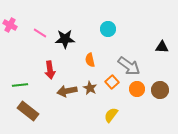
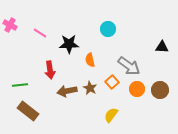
black star: moved 4 px right, 5 px down
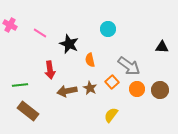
black star: rotated 24 degrees clockwise
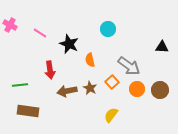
brown rectangle: rotated 30 degrees counterclockwise
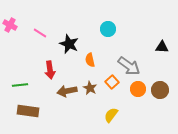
orange circle: moved 1 px right
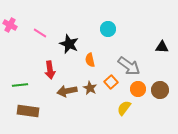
orange square: moved 1 px left
yellow semicircle: moved 13 px right, 7 px up
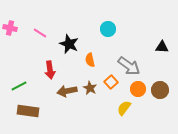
pink cross: moved 3 px down; rotated 16 degrees counterclockwise
green line: moved 1 px left, 1 px down; rotated 21 degrees counterclockwise
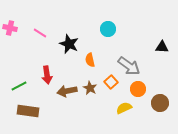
red arrow: moved 3 px left, 5 px down
brown circle: moved 13 px down
yellow semicircle: rotated 28 degrees clockwise
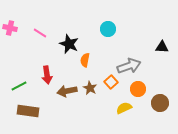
orange semicircle: moved 5 px left; rotated 24 degrees clockwise
gray arrow: rotated 55 degrees counterclockwise
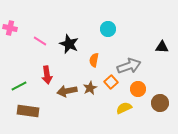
pink line: moved 8 px down
orange semicircle: moved 9 px right
brown star: rotated 16 degrees clockwise
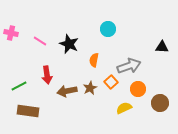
pink cross: moved 1 px right, 5 px down
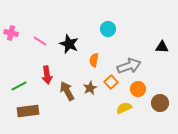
brown arrow: rotated 72 degrees clockwise
brown rectangle: rotated 15 degrees counterclockwise
